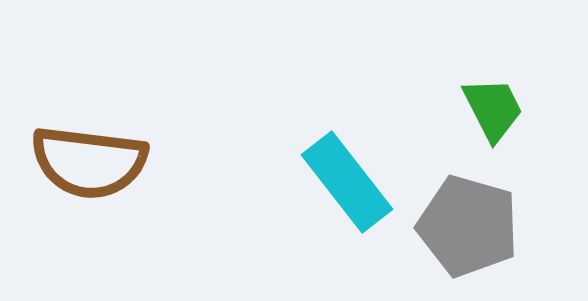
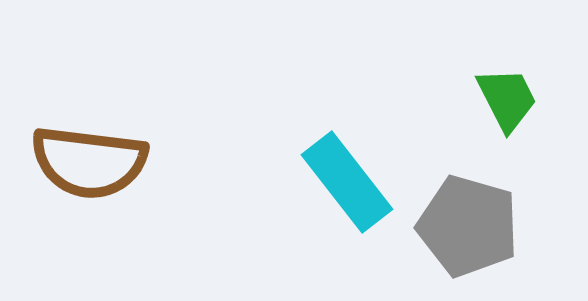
green trapezoid: moved 14 px right, 10 px up
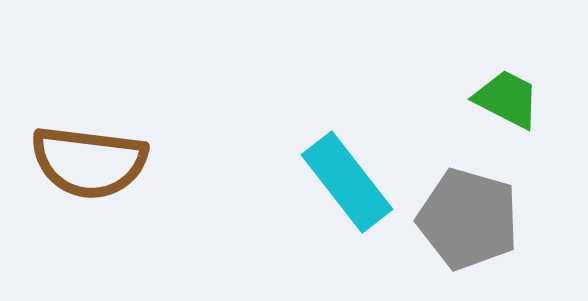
green trapezoid: rotated 36 degrees counterclockwise
gray pentagon: moved 7 px up
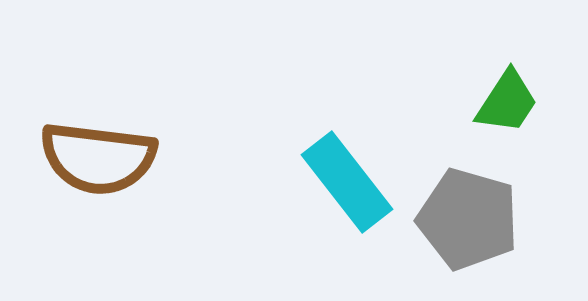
green trapezoid: moved 3 px down; rotated 96 degrees clockwise
brown semicircle: moved 9 px right, 4 px up
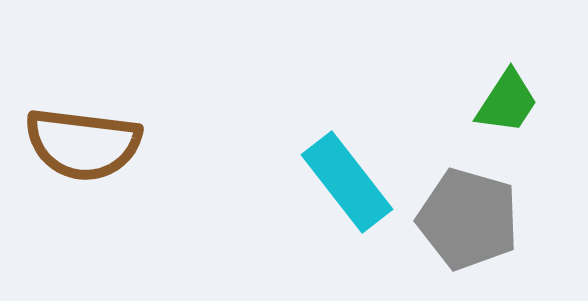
brown semicircle: moved 15 px left, 14 px up
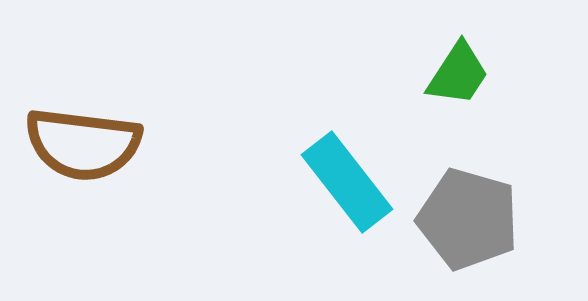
green trapezoid: moved 49 px left, 28 px up
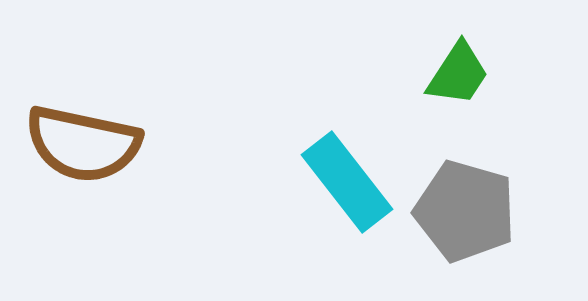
brown semicircle: rotated 5 degrees clockwise
gray pentagon: moved 3 px left, 8 px up
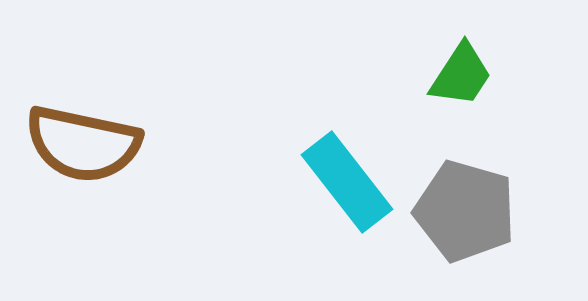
green trapezoid: moved 3 px right, 1 px down
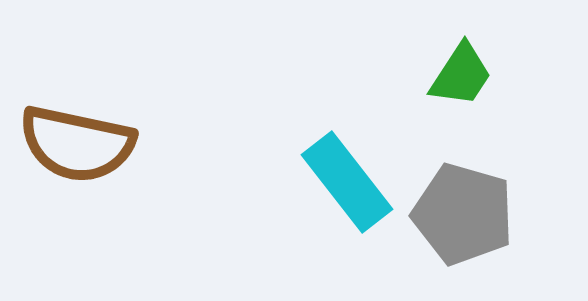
brown semicircle: moved 6 px left
gray pentagon: moved 2 px left, 3 px down
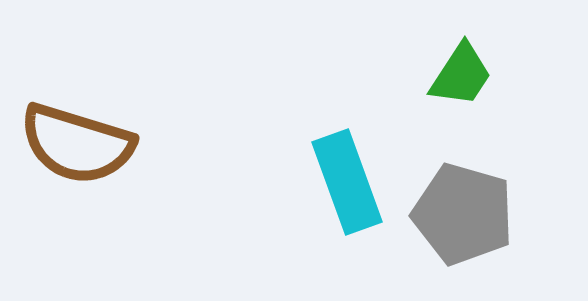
brown semicircle: rotated 5 degrees clockwise
cyan rectangle: rotated 18 degrees clockwise
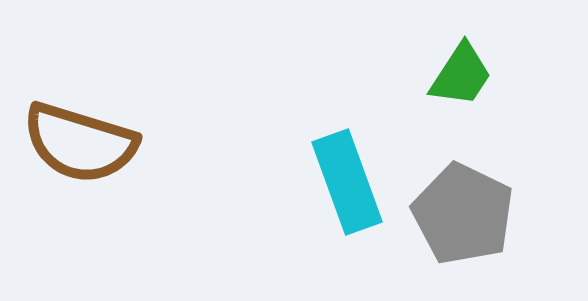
brown semicircle: moved 3 px right, 1 px up
gray pentagon: rotated 10 degrees clockwise
